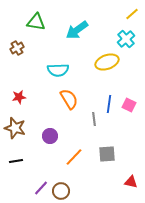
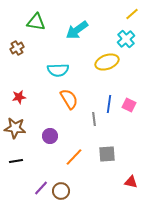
brown star: rotated 10 degrees counterclockwise
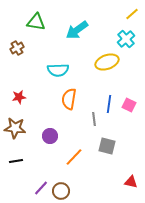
orange semicircle: rotated 140 degrees counterclockwise
gray square: moved 8 px up; rotated 18 degrees clockwise
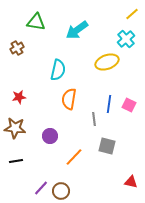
cyan semicircle: rotated 75 degrees counterclockwise
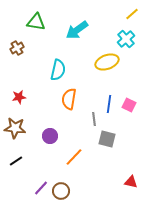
gray square: moved 7 px up
black line: rotated 24 degrees counterclockwise
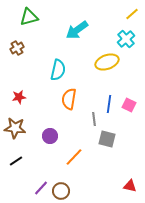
green triangle: moved 7 px left, 5 px up; rotated 24 degrees counterclockwise
red triangle: moved 1 px left, 4 px down
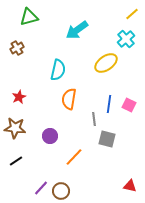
yellow ellipse: moved 1 px left, 1 px down; rotated 15 degrees counterclockwise
red star: rotated 16 degrees counterclockwise
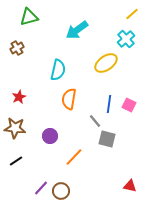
gray line: moved 1 px right, 2 px down; rotated 32 degrees counterclockwise
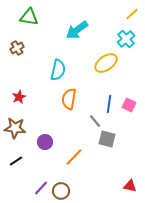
green triangle: rotated 24 degrees clockwise
purple circle: moved 5 px left, 6 px down
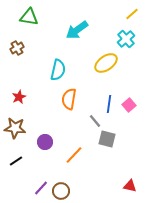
pink square: rotated 24 degrees clockwise
orange line: moved 2 px up
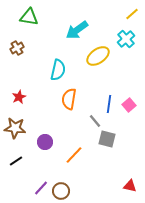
yellow ellipse: moved 8 px left, 7 px up
